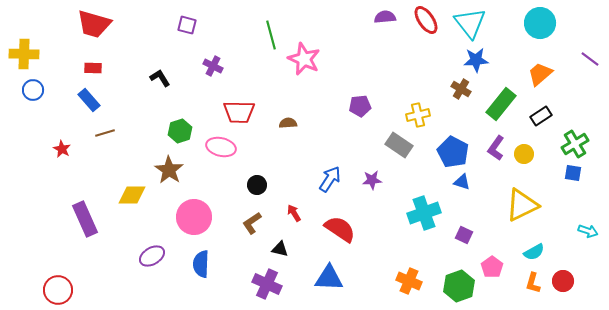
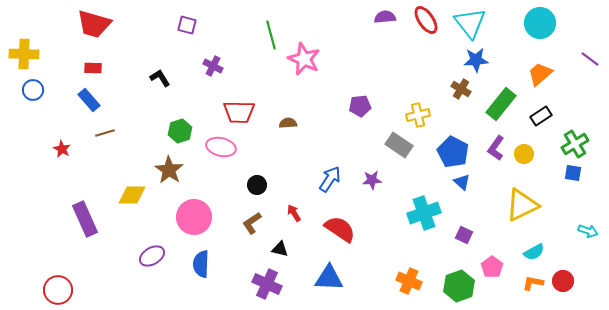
blue triangle at (462, 182): rotated 24 degrees clockwise
orange L-shape at (533, 283): rotated 85 degrees clockwise
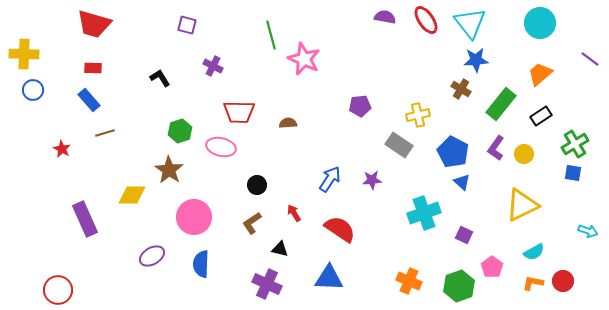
purple semicircle at (385, 17): rotated 15 degrees clockwise
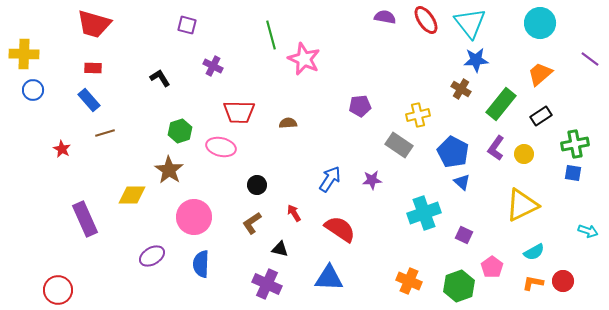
green cross at (575, 144): rotated 20 degrees clockwise
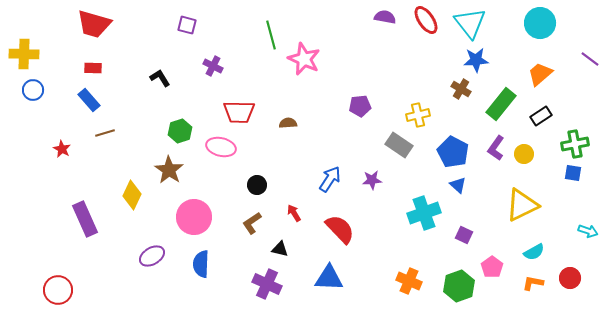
blue triangle at (462, 182): moved 4 px left, 3 px down
yellow diamond at (132, 195): rotated 64 degrees counterclockwise
red semicircle at (340, 229): rotated 12 degrees clockwise
red circle at (563, 281): moved 7 px right, 3 px up
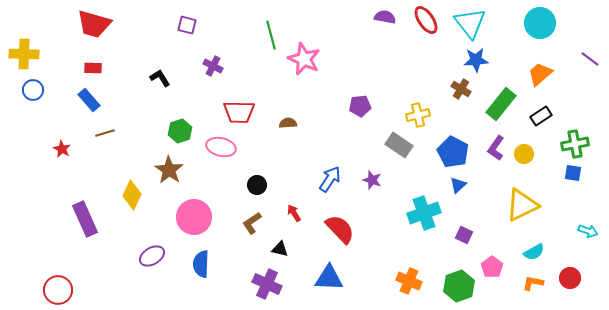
purple star at (372, 180): rotated 24 degrees clockwise
blue triangle at (458, 185): rotated 36 degrees clockwise
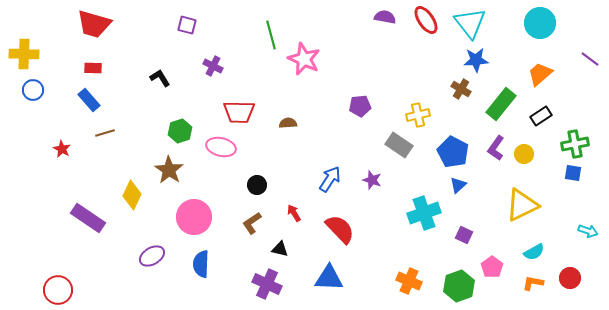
purple rectangle at (85, 219): moved 3 px right, 1 px up; rotated 32 degrees counterclockwise
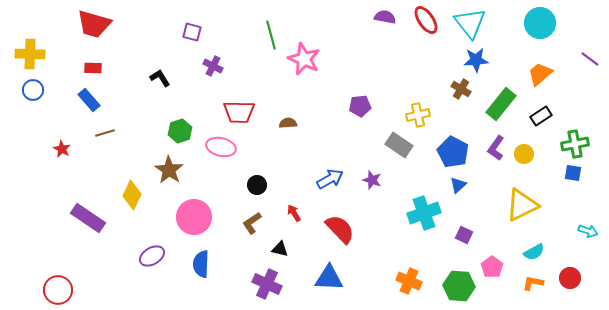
purple square at (187, 25): moved 5 px right, 7 px down
yellow cross at (24, 54): moved 6 px right
blue arrow at (330, 179): rotated 28 degrees clockwise
green hexagon at (459, 286): rotated 24 degrees clockwise
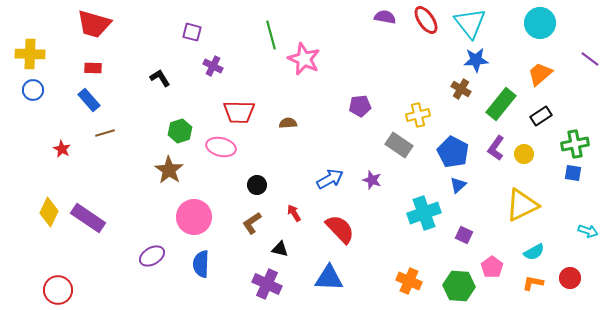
yellow diamond at (132, 195): moved 83 px left, 17 px down
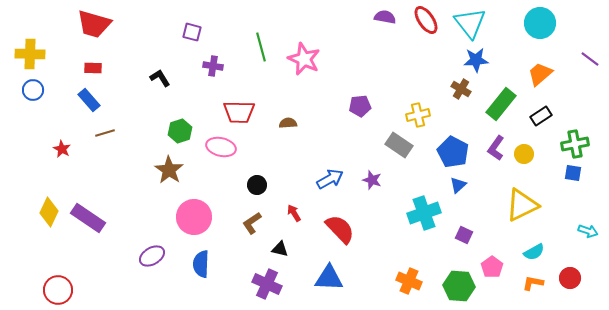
green line at (271, 35): moved 10 px left, 12 px down
purple cross at (213, 66): rotated 18 degrees counterclockwise
